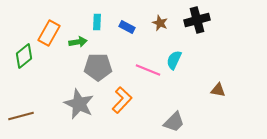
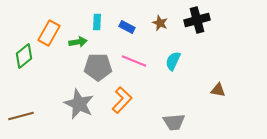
cyan semicircle: moved 1 px left, 1 px down
pink line: moved 14 px left, 9 px up
gray trapezoid: rotated 40 degrees clockwise
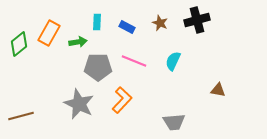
green diamond: moved 5 px left, 12 px up
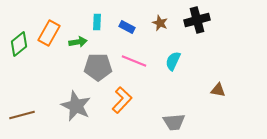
gray star: moved 3 px left, 2 px down
brown line: moved 1 px right, 1 px up
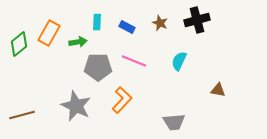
cyan semicircle: moved 6 px right
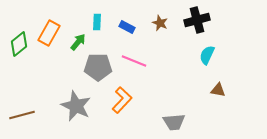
green arrow: rotated 42 degrees counterclockwise
cyan semicircle: moved 28 px right, 6 px up
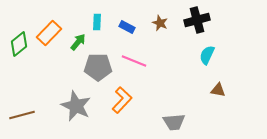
orange rectangle: rotated 15 degrees clockwise
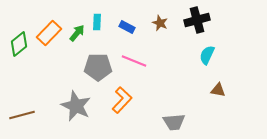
green arrow: moved 1 px left, 9 px up
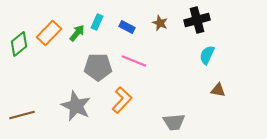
cyan rectangle: rotated 21 degrees clockwise
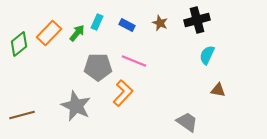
blue rectangle: moved 2 px up
orange L-shape: moved 1 px right, 7 px up
gray trapezoid: moved 13 px right; rotated 140 degrees counterclockwise
